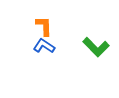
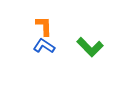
green L-shape: moved 6 px left
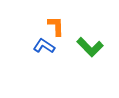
orange L-shape: moved 12 px right
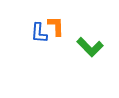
blue L-shape: moved 5 px left, 13 px up; rotated 120 degrees counterclockwise
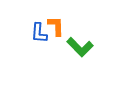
green L-shape: moved 10 px left
